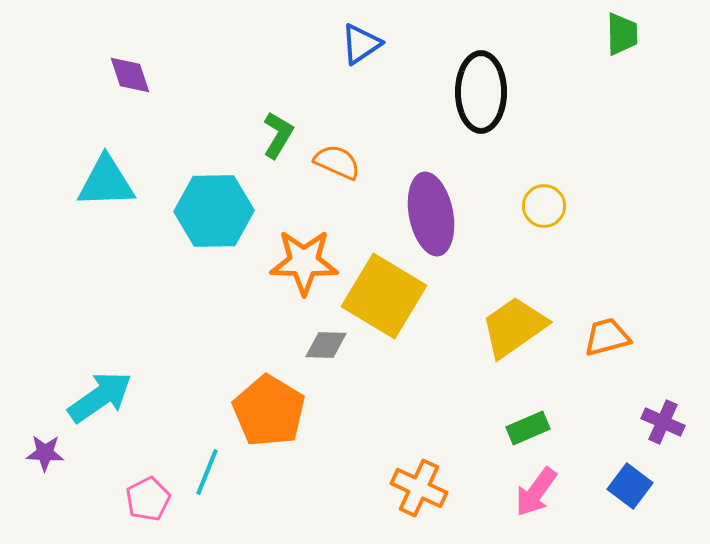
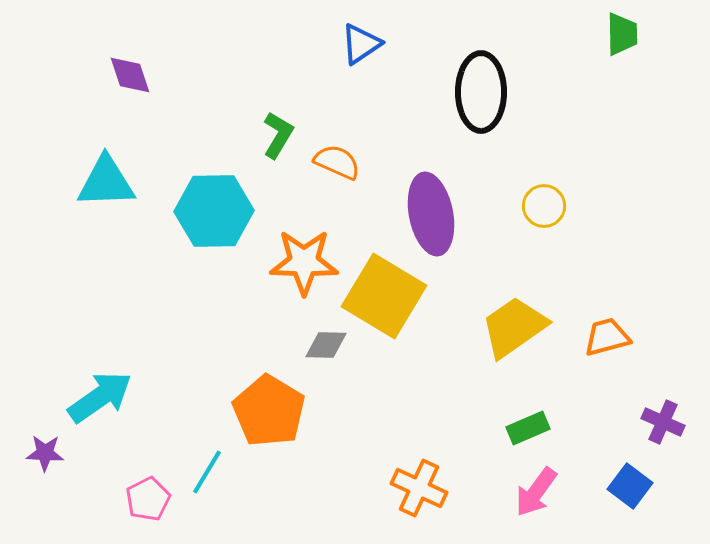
cyan line: rotated 9 degrees clockwise
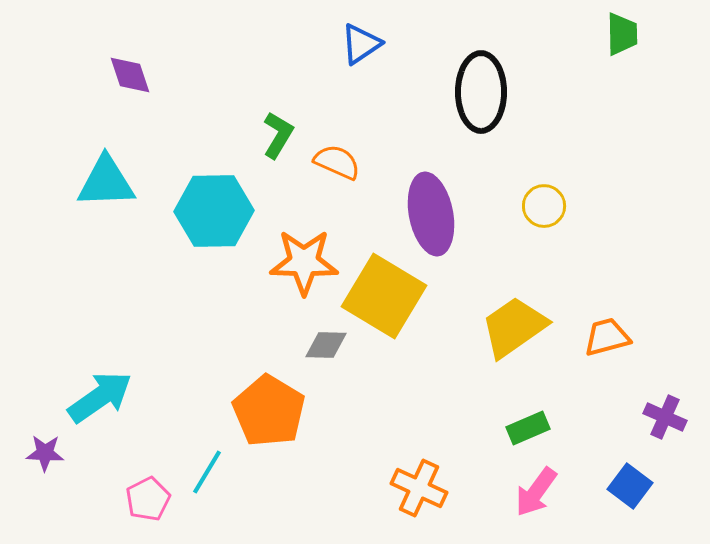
purple cross: moved 2 px right, 5 px up
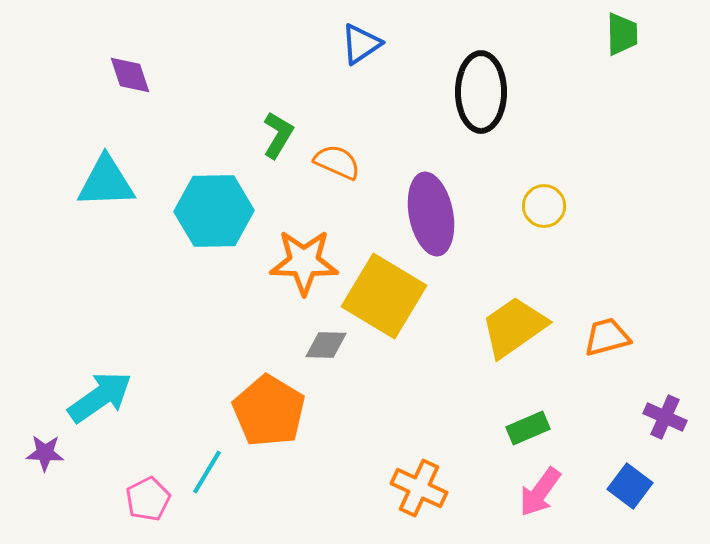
pink arrow: moved 4 px right
